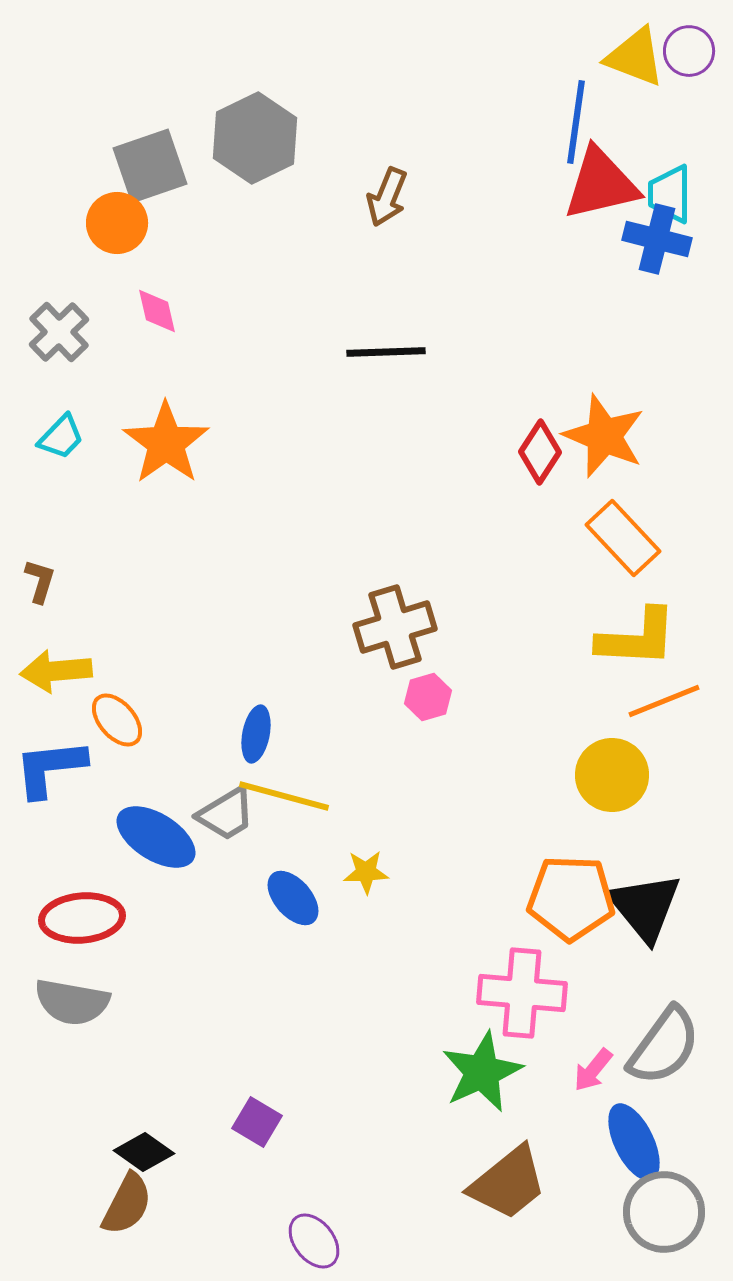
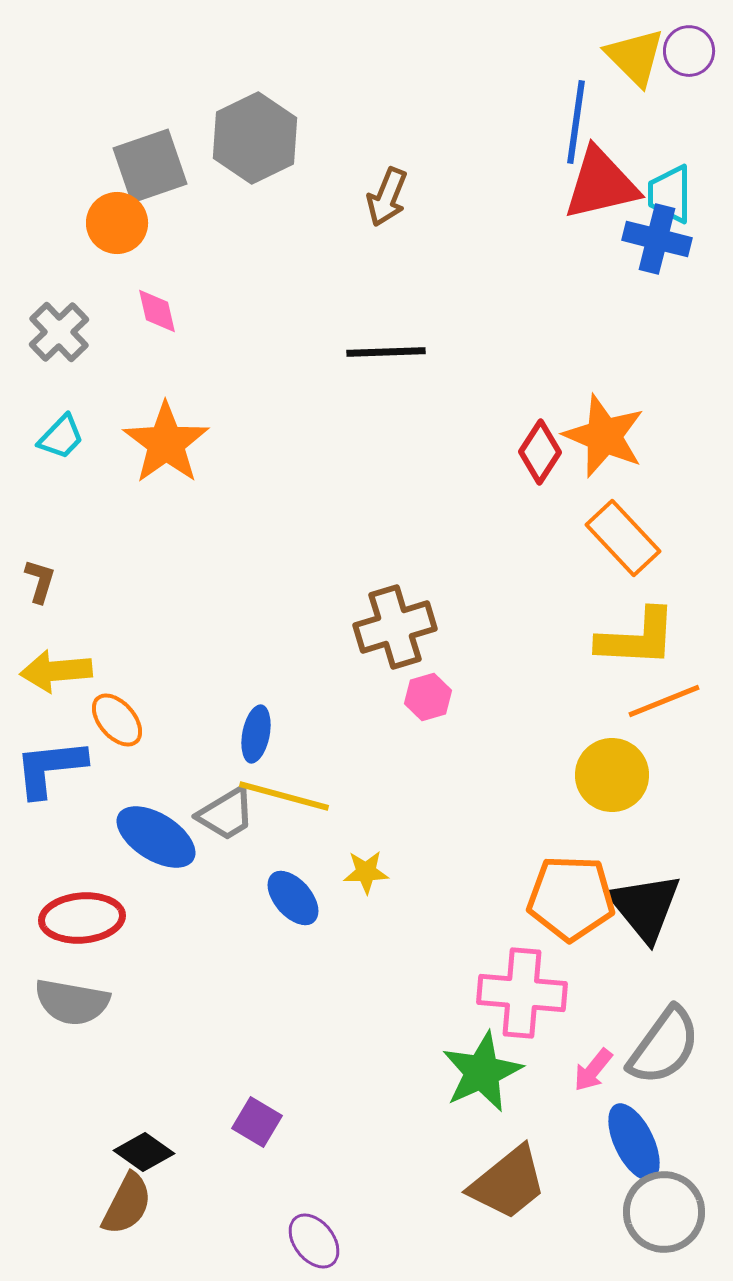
yellow triangle at (635, 57): rotated 24 degrees clockwise
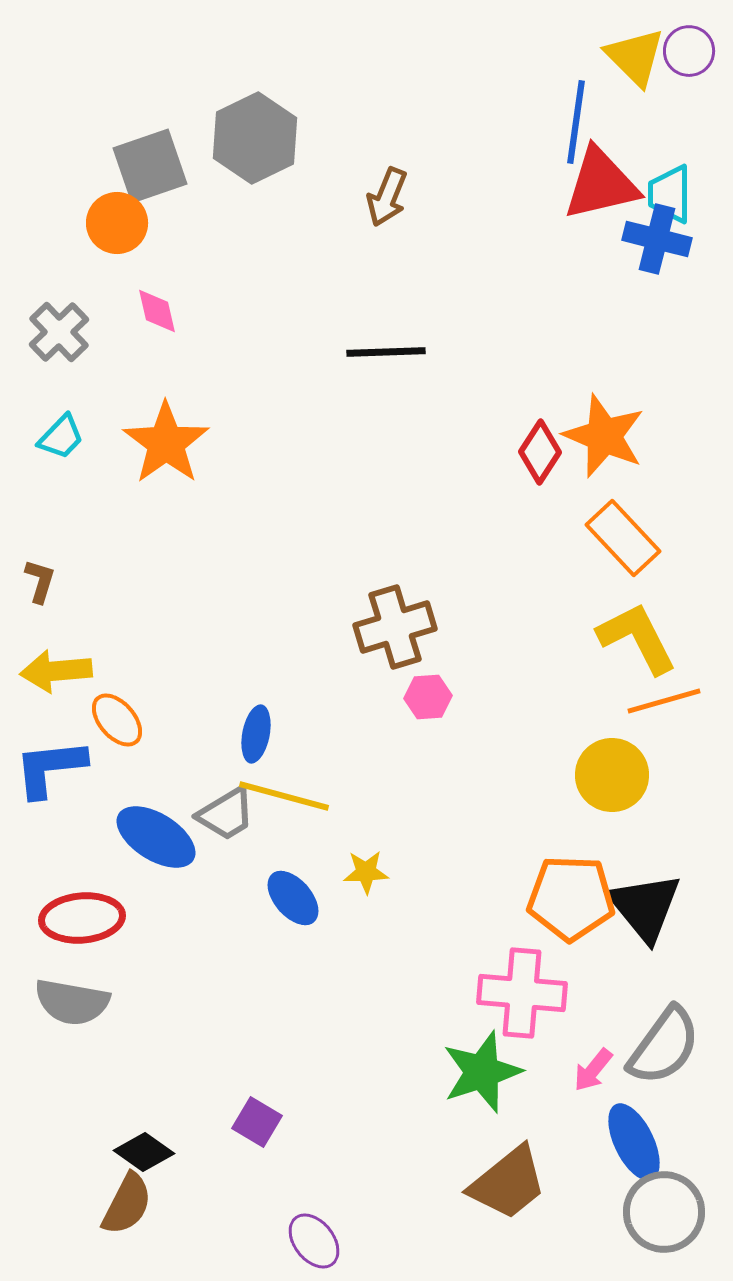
yellow L-shape at (637, 638): rotated 120 degrees counterclockwise
pink hexagon at (428, 697): rotated 12 degrees clockwise
orange line at (664, 701): rotated 6 degrees clockwise
green star at (482, 1072): rotated 6 degrees clockwise
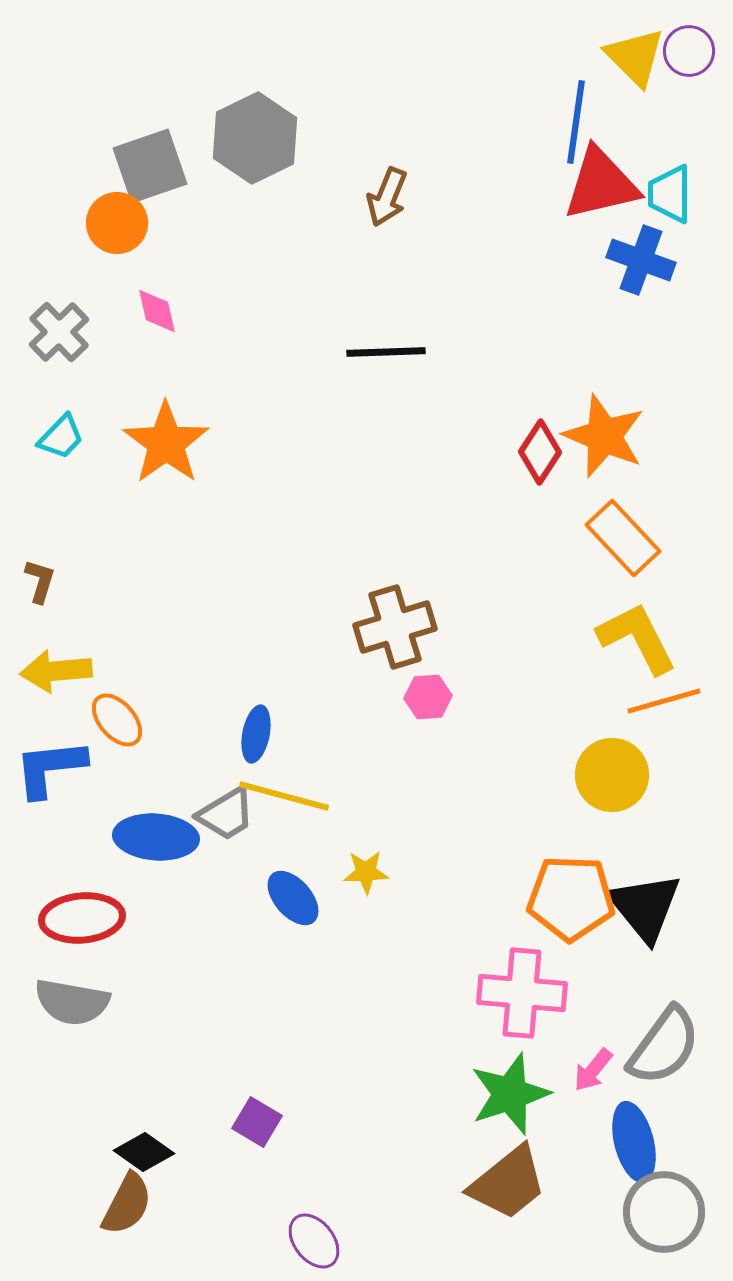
blue cross at (657, 239): moved 16 px left, 21 px down; rotated 6 degrees clockwise
blue ellipse at (156, 837): rotated 28 degrees counterclockwise
green star at (482, 1072): moved 28 px right, 22 px down
blue ellipse at (634, 1142): rotated 12 degrees clockwise
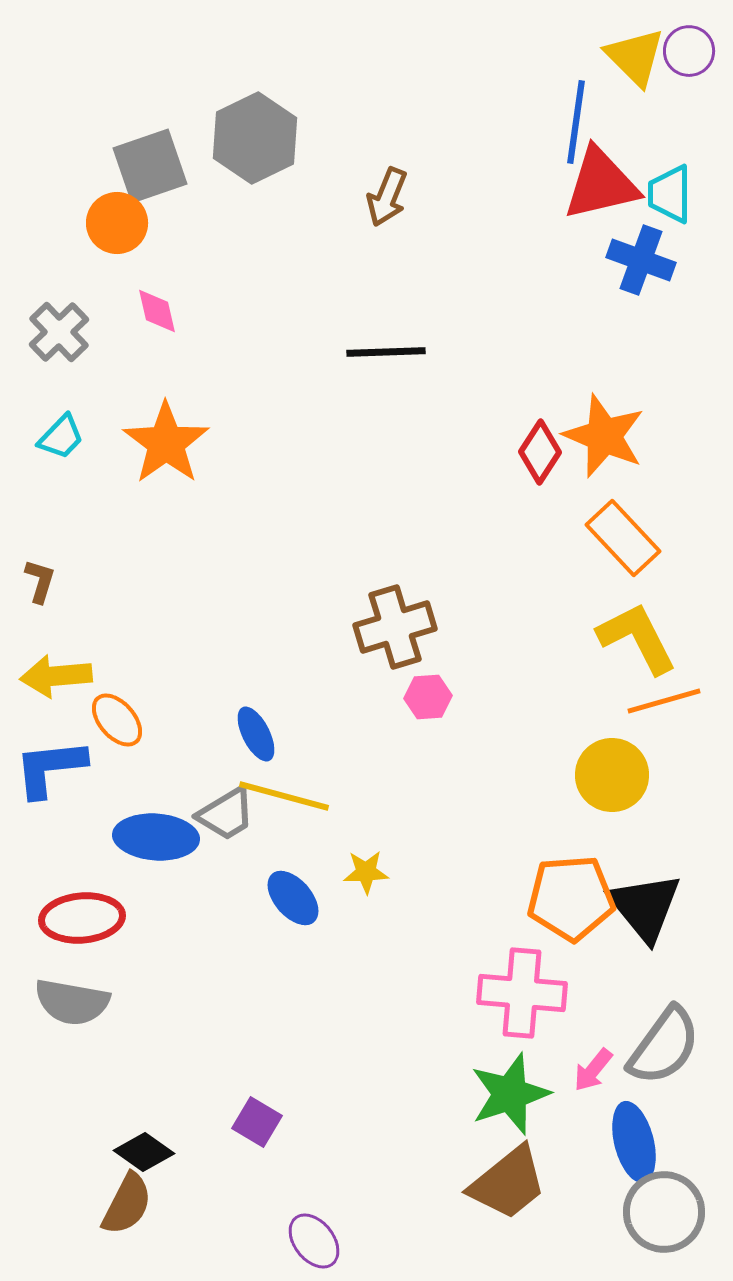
yellow arrow at (56, 671): moved 5 px down
blue ellipse at (256, 734): rotated 38 degrees counterclockwise
orange pentagon at (571, 898): rotated 6 degrees counterclockwise
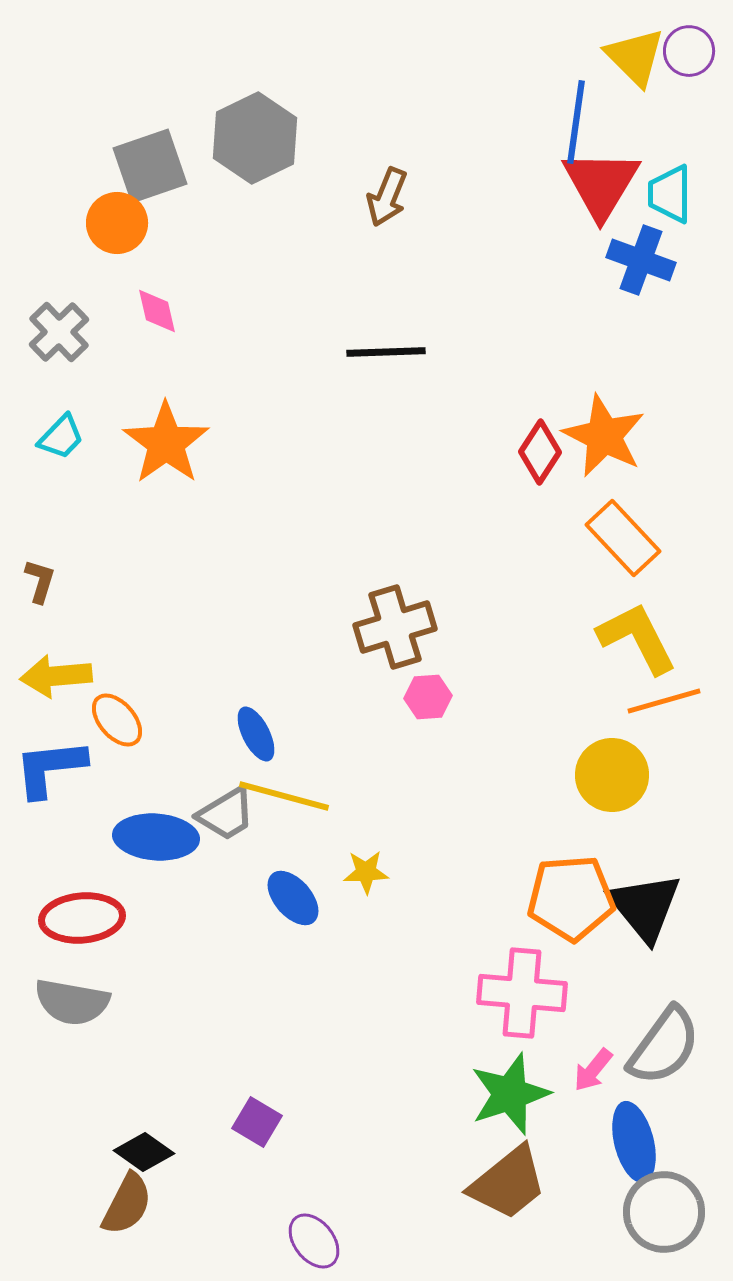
red triangle at (601, 184): rotated 46 degrees counterclockwise
orange star at (604, 436): rotated 4 degrees clockwise
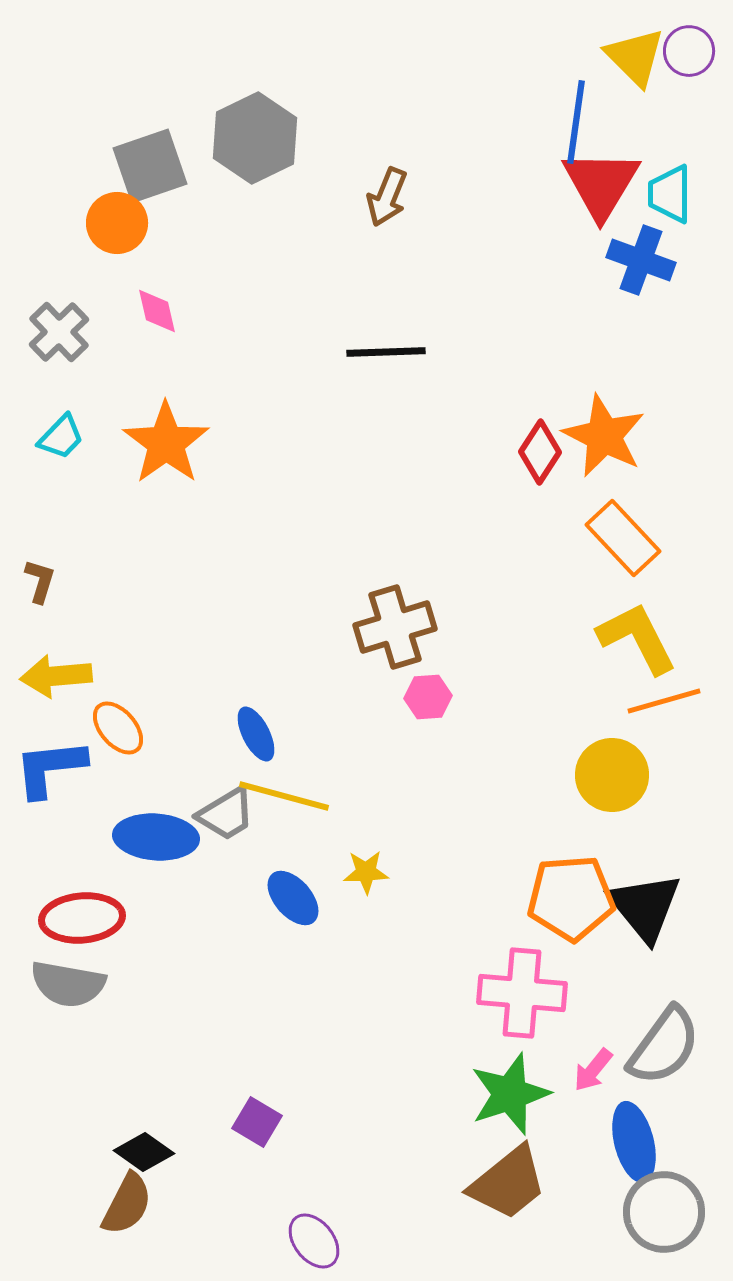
orange ellipse at (117, 720): moved 1 px right, 8 px down
gray semicircle at (72, 1002): moved 4 px left, 18 px up
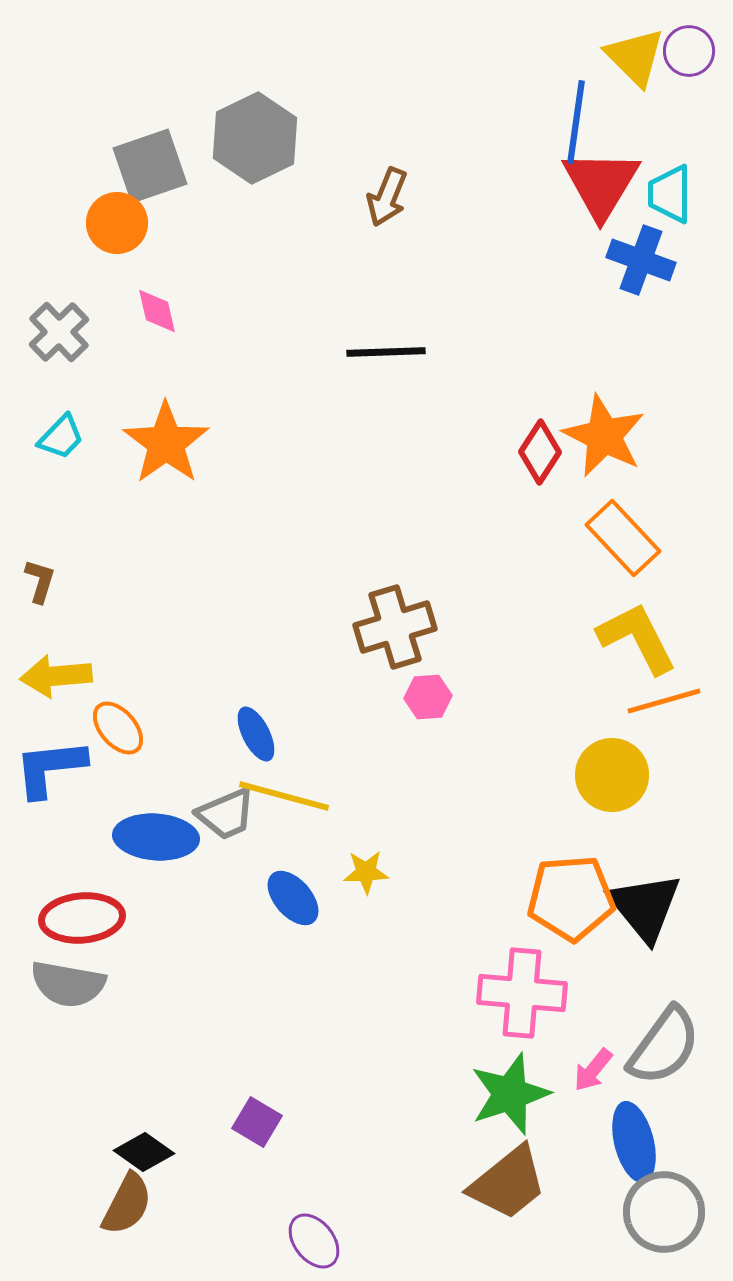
gray trapezoid at (226, 814): rotated 8 degrees clockwise
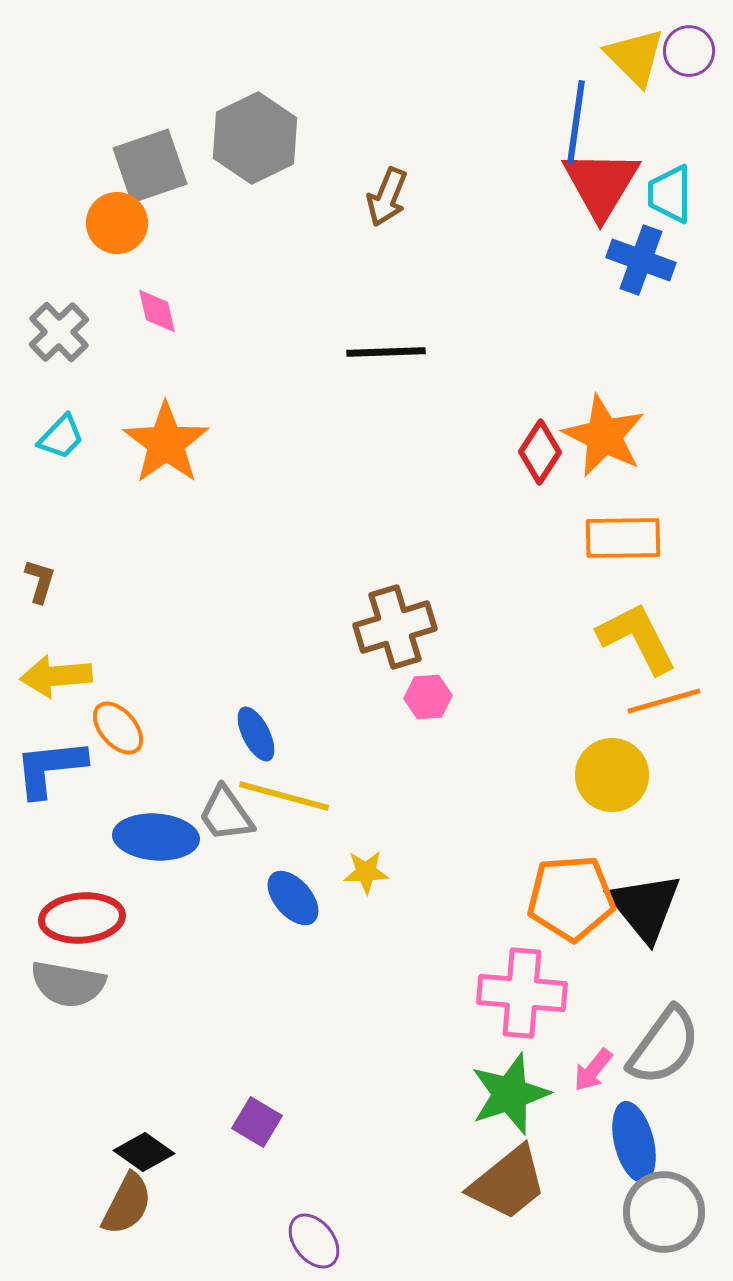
orange rectangle at (623, 538): rotated 48 degrees counterclockwise
gray trapezoid at (226, 814): rotated 78 degrees clockwise
